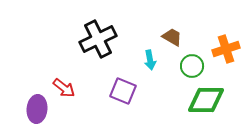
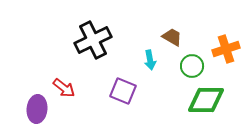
black cross: moved 5 px left, 1 px down
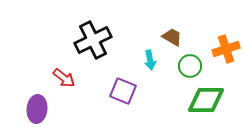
green circle: moved 2 px left
red arrow: moved 10 px up
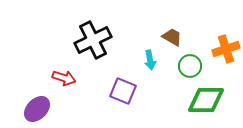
red arrow: rotated 20 degrees counterclockwise
purple ellipse: rotated 40 degrees clockwise
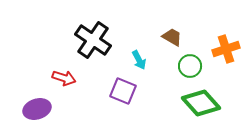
black cross: rotated 30 degrees counterclockwise
cyan arrow: moved 11 px left; rotated 18 degrees counterclockwise
green diamond: moved 5 px left, 3 px down; rotated 48 degrees clockwise
purple ellipse: rotated 28 degrees clockwise
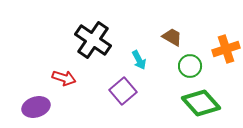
purple square: rotated 28 degrees clockwise
purple ellipse: moved 1 px left, 2 px up
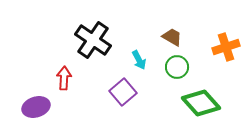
orange cross: moved 2 px up
green circle: moved 13 px left, 1 px down
red arrow: rotated 105 degrees counterclockwise
purple square: moved 1 px down
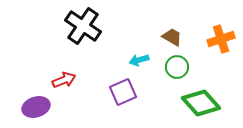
black cross: moved 10 px left, 14 px up
orange cross: moved 5 px left, 8 px up
cyan arrow: rotated 102 degrees clockwise
red arrow: moved 2 px down; rotated 65 degrees clockwise
purple square: rotated 16 degrees clockwise
